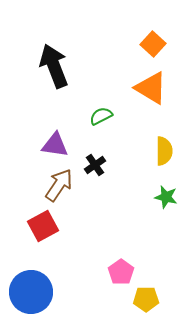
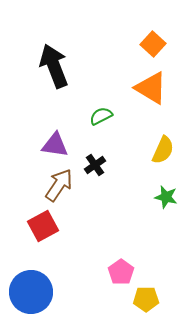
yellow semicircle: moved 1 px left, 1 px up; rotated 24 degrees clockwise
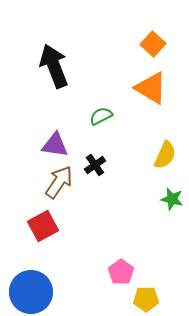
yellow semicircle: moved 2 px right, 5 px down
brown arrow: moved 3 px up
green star: moved 6 px right, 2 px down
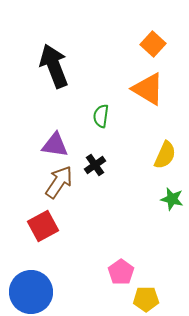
orange triangle: moved 3 px left, 1 px down
green semicircle: rotated 55 degrees counterclockwise
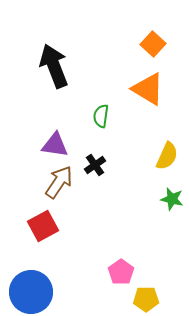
yellow semicircle: moved 2 px right, 1 px down
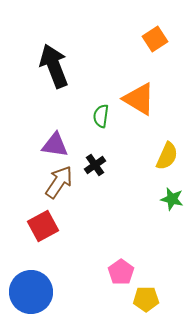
orange square: moved 2 px right, 5 px up; rotated 15 degrees clockwise
orange triangle: moved 9 px left, 10 px down
